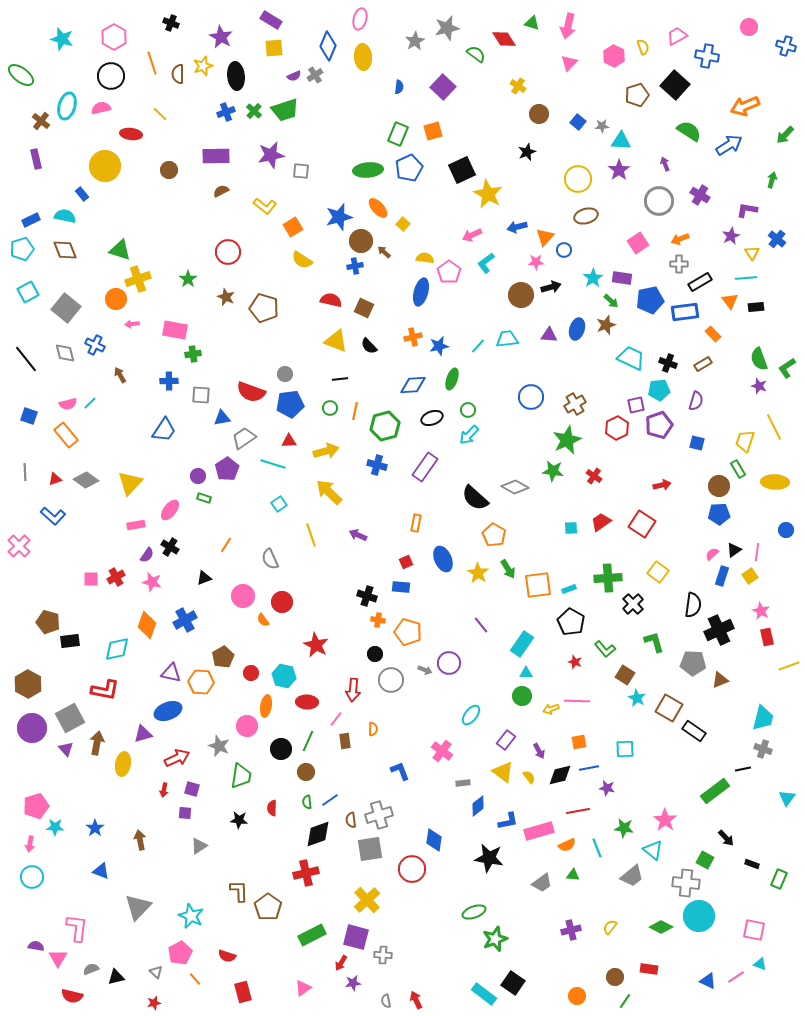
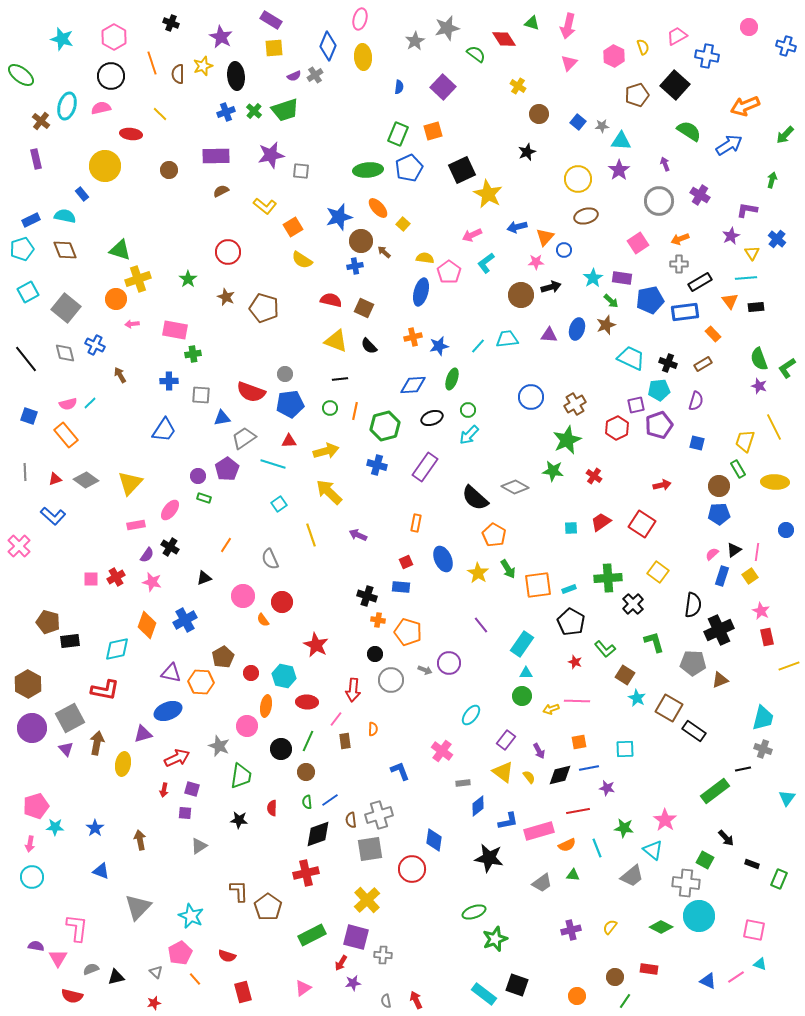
black square at (513, 983): moved 4 px right, 2 px down; rotated 15 degrees counterclockwise
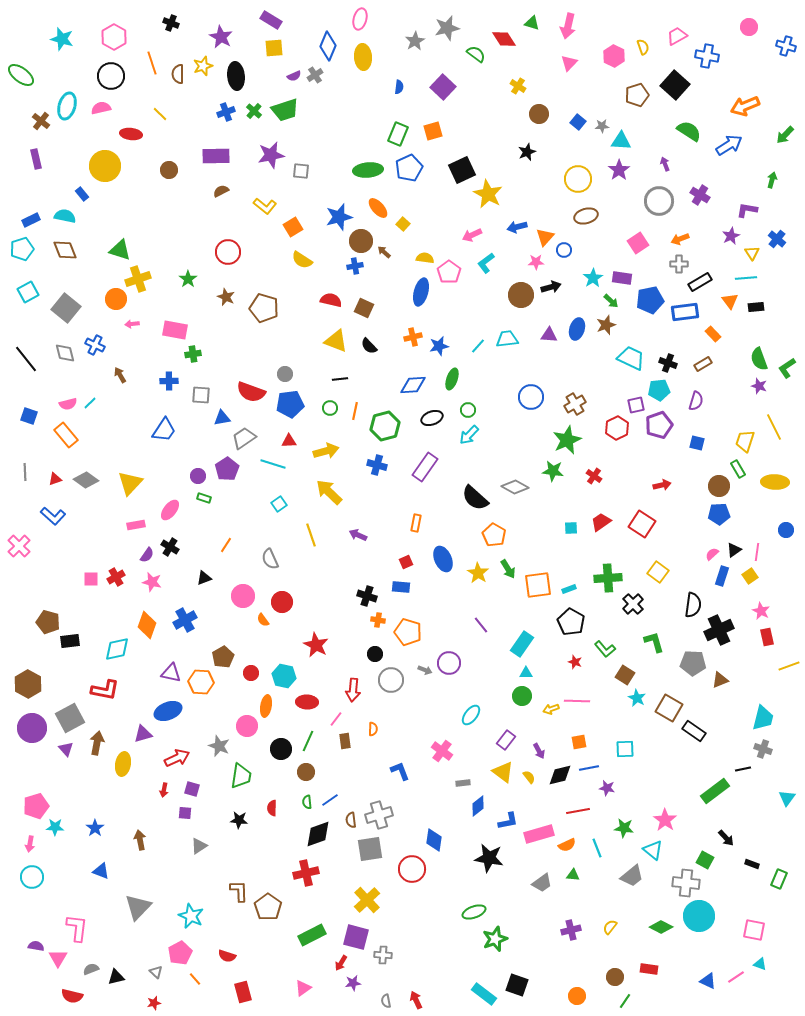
pink rectangle at (539, 831): moved 3 px down
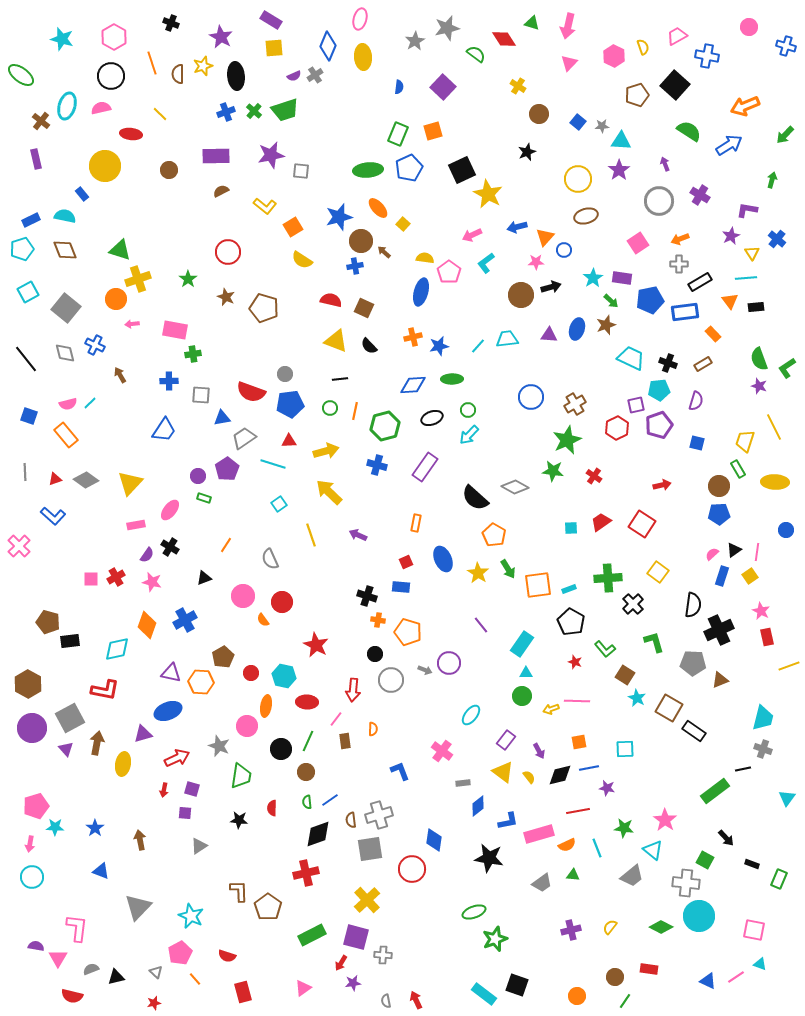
green ellipse at (452, 379): rotated 70 degrees clockwise
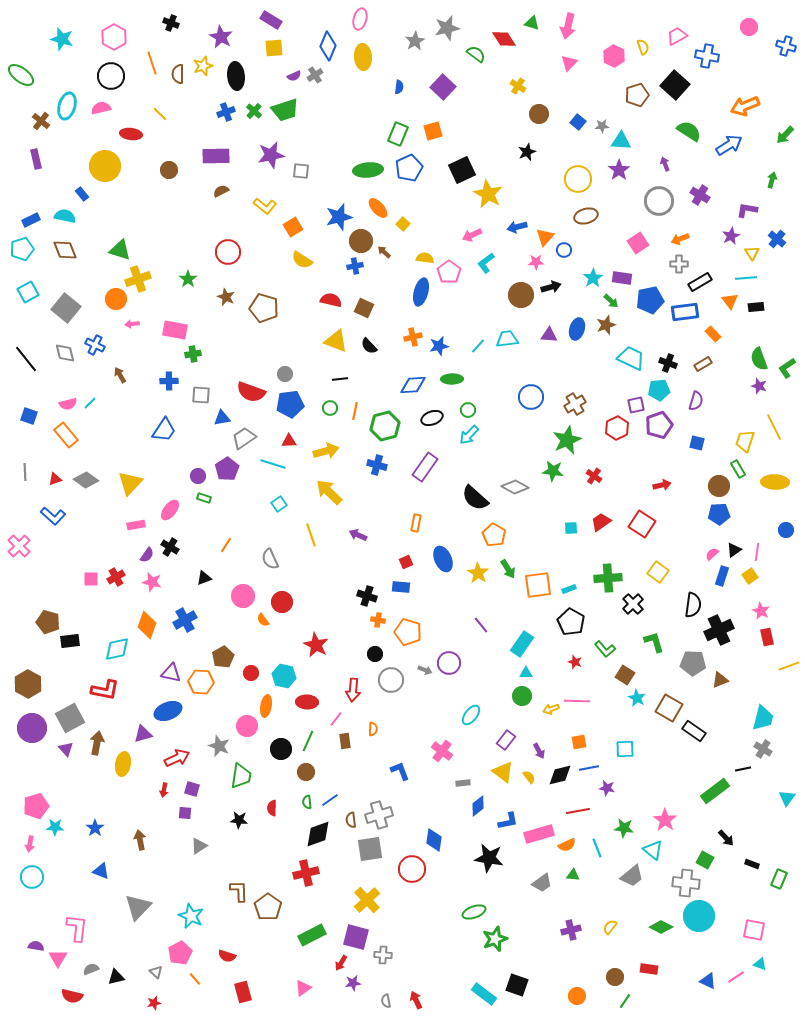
gray cross at (763, 749): rotated 12 degrees clockwise
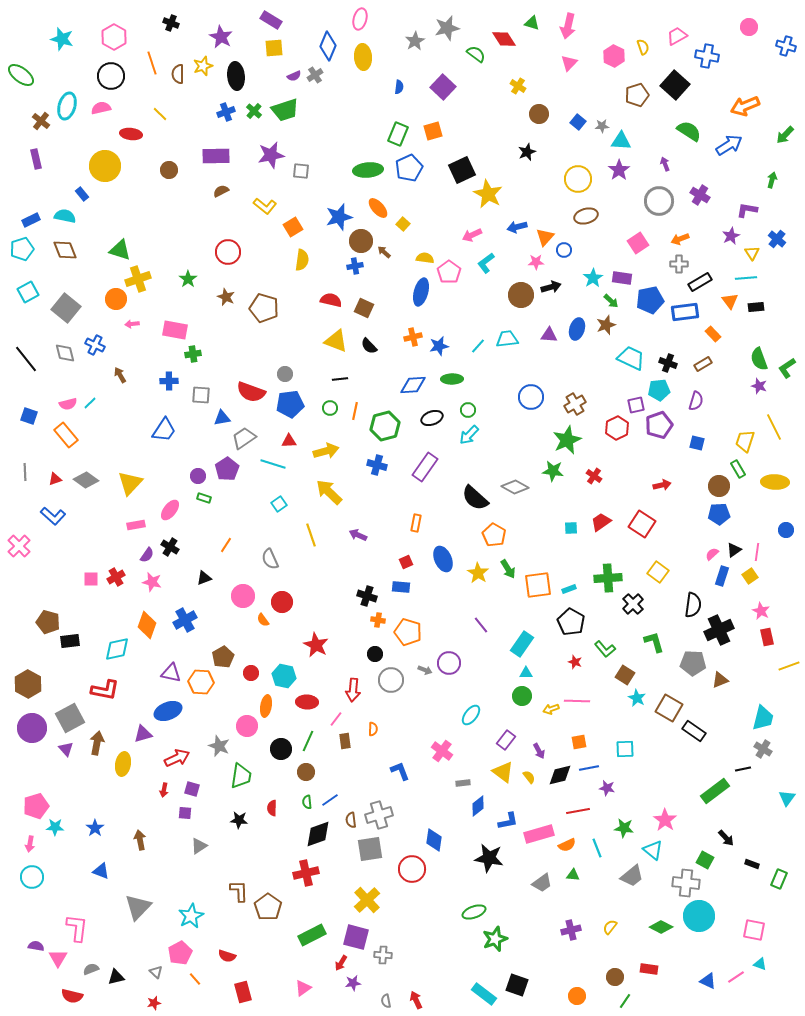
yellow semicircle at (302, 260): rotated 115 degrees counterclockwise
cyan star at (191, 916): rotated 20 degrees clockwise
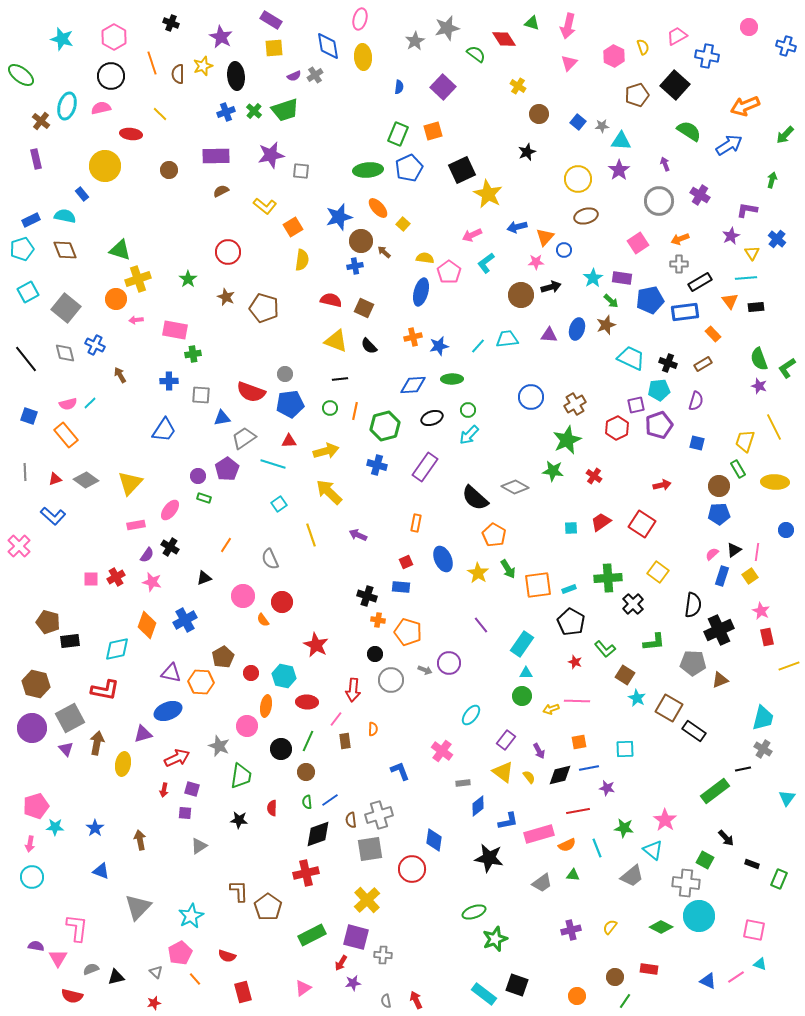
blue diamond at (328, 46): rotated 32 degrees counterclockwise
pink arrow at (132, 324): moved 4 px right, 4 px up
green L-shape at (654, 642): rotated 100 degrees clockwise
brown hexagon at (28, 684): moved 8 px right; rotated 16 degrees counterclockwise
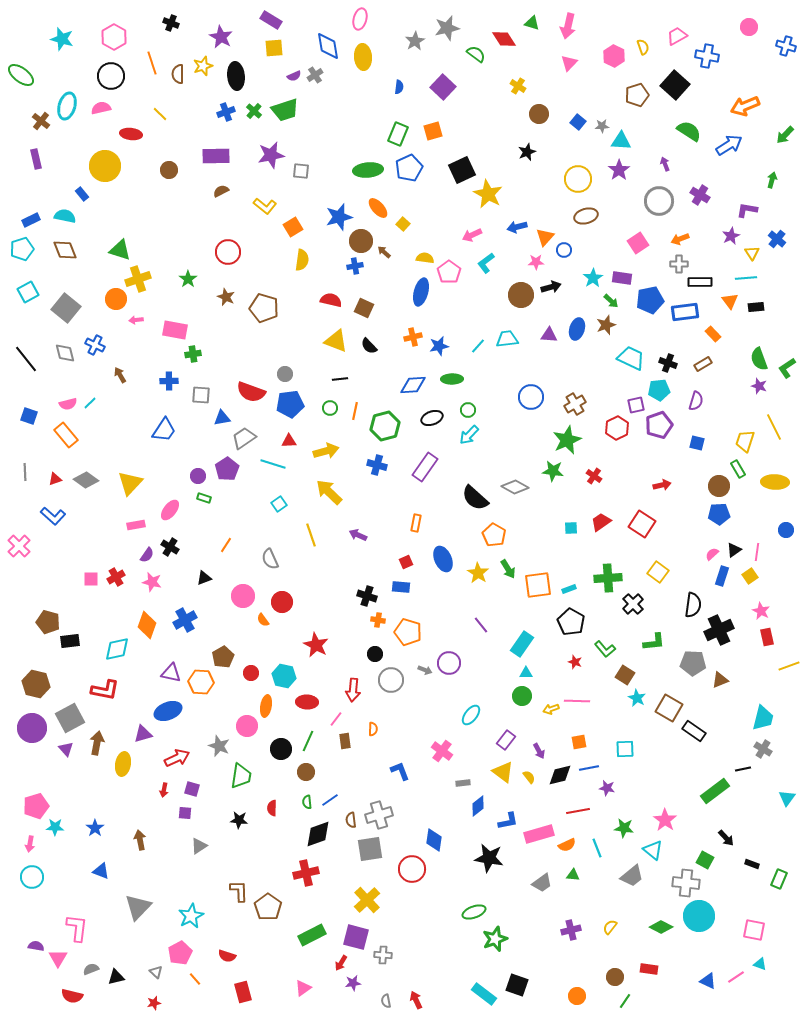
black rectangle at (700, 282): rotated 30 degrees clockwise
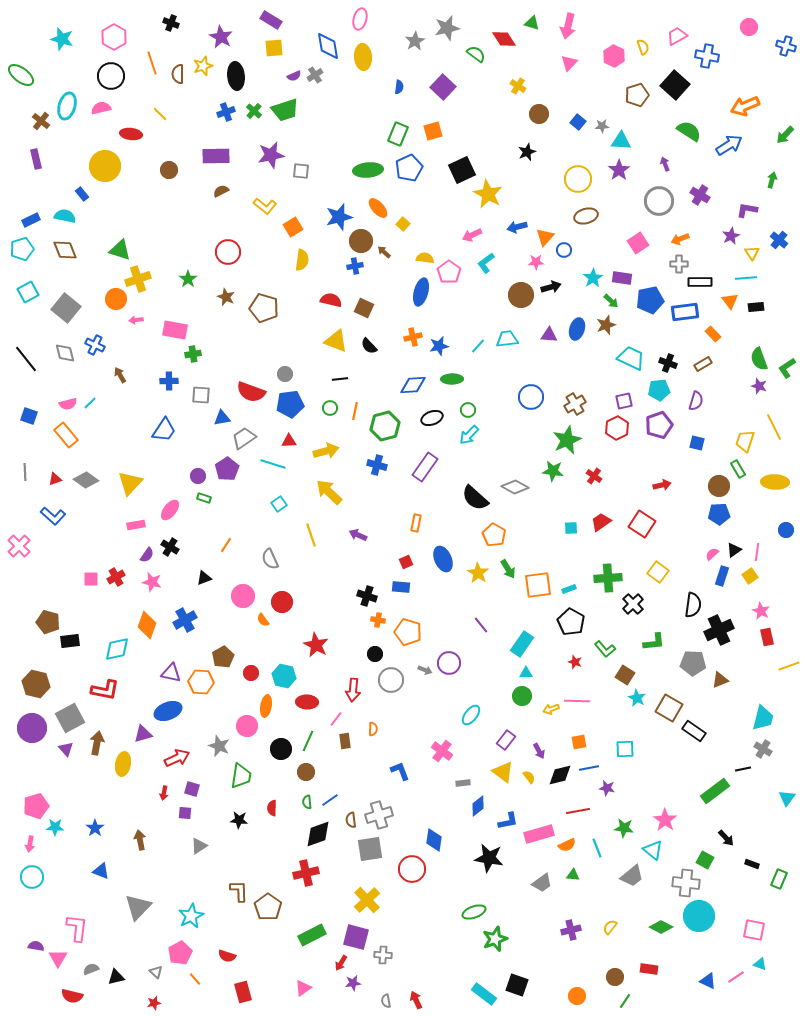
blue cross at (777, 239): moved 2 px right, 1 px down
purple square at (636, 405): moved 12 px left, 4 px up
red arrow at (164, 790): moved 3 px down
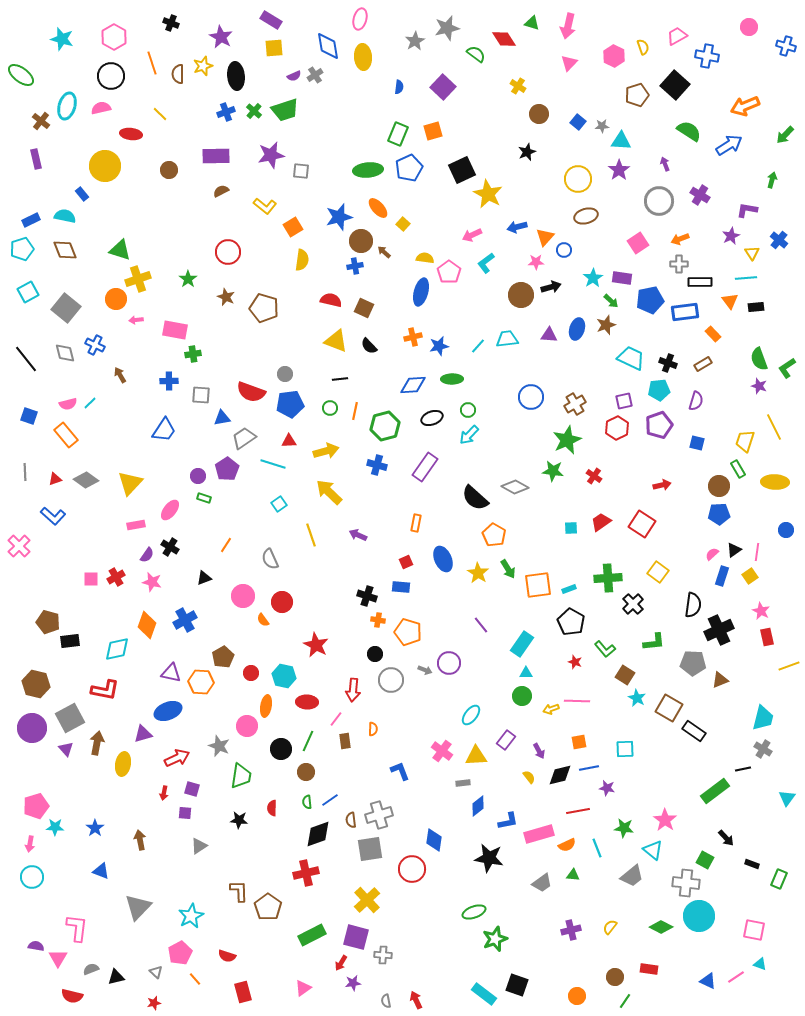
yellow triangle at (503, 772): moved 27 px left, 16 px up; rotated 40 degrees counterclockwise
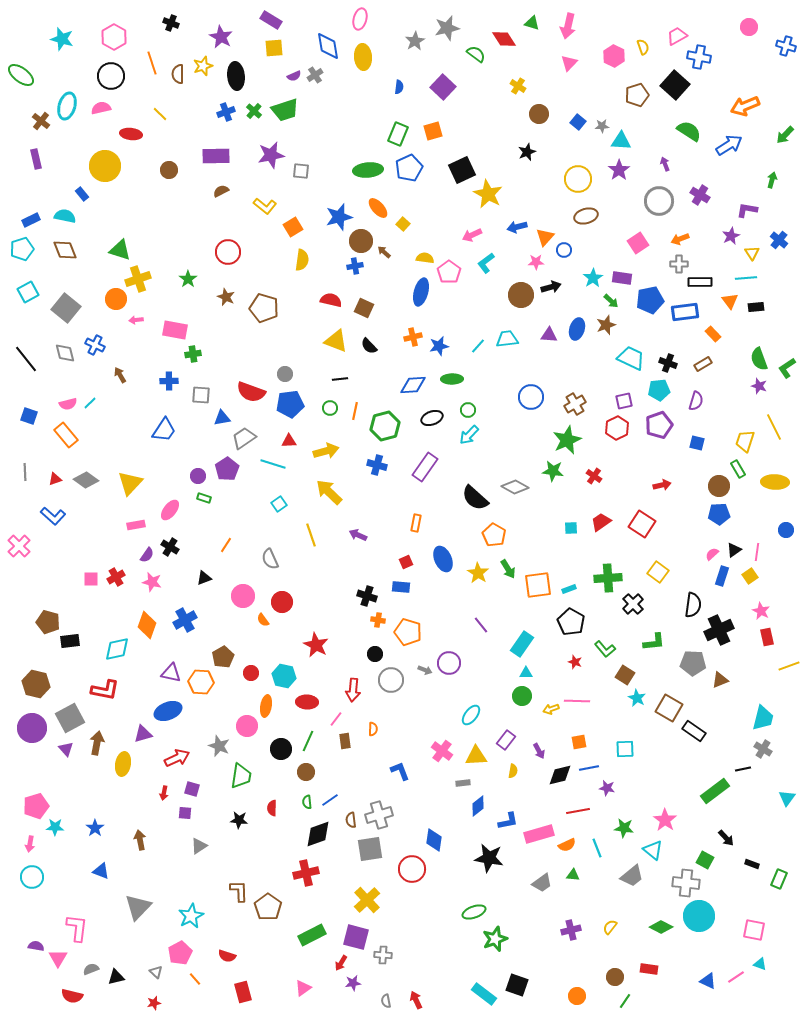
blue cross at (707, 56): moved 8 px left, 1 px down
yellow semicircle at (529, 777): moved 16 px left, 6 px up; rotated 48 degrees clockwise
